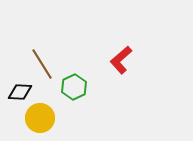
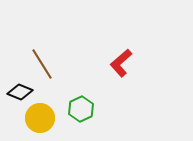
red L-shape: moved 3 px down
green hexagon: moved 7 px right, 22 px down
black diamond: rotated 20 degrees clockwise
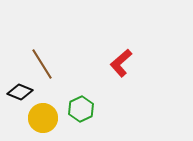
yellow circle: moved 3 px right
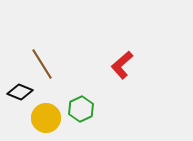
red L-shape: moved 1 px right, 2 px down
yellow circle: moved 3 px right
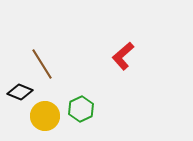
red L-shape: moved 1 px right, 9 px up
yellow circle: moved 1 px left, 2 px up
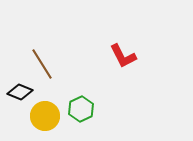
red L-shape: rotated 76 degrees counterclockwise
